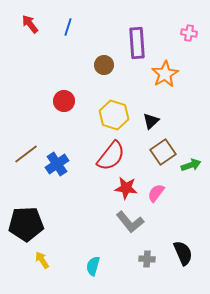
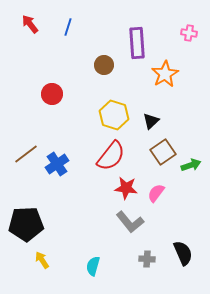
red circle: moved 12 px left, 7 px up
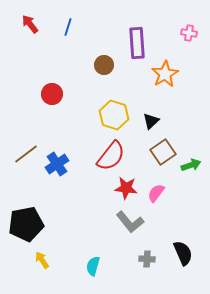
black pentagon: rotated 8 degrees counterclockwise
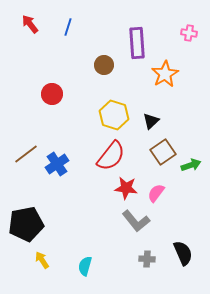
gray L-shape: moved 6 px right, 1 px up
cyan semicircle: moved 8 px left
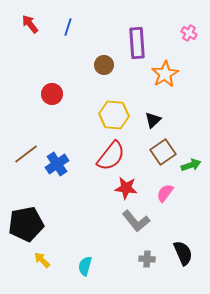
pink cross: rotated 21 degrees clockwise
yellow hexagon: rotated 12 degrees counterclockwise
black triangle: moved 2 px right, 1 px up
pink semicircle: moved 9 px right
yellow arrow: rotated 12 degrees counterclockwise
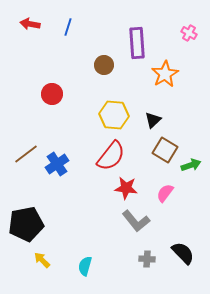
red arrow: rotated 42 degrees counterclockwise
brown square: moved 2 px right, 2 px up; rotated 25 degrees counterclockwise
black semicircle: rotated 20 degrees counterclockwise
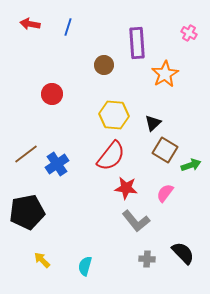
black triangle: moved 3 px down
black pentagon: moved 1 px right, 12 px up
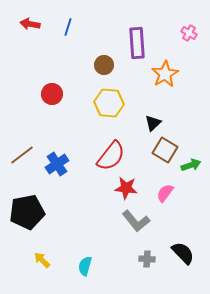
yellow hexagon: moved 5 px left, 12 px up
brown line: moved 4 px left, 1 px down
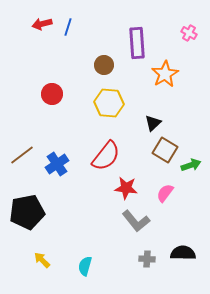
red arrow: moved 12 px right; rotated 24 degrees counterclockwise
red semicircle: moved 5 px left
black semicircle: rotated 45 degrees counterclockwise
